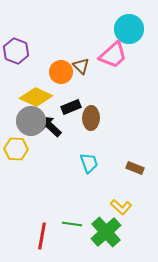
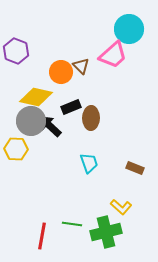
yellow diamond: rotated 12 degrees counterclockwise
green cross: rotated 28 degrees clockwise
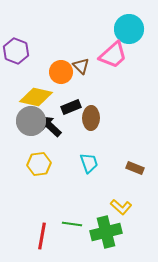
yellow hexagon: moved 23 px right, 15 px down; rotated 10 degrees counterclockwise
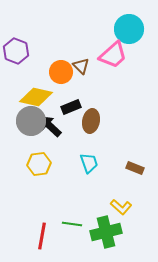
brown ellipse: moved 3 px down; rotated 10 degrees clockwise
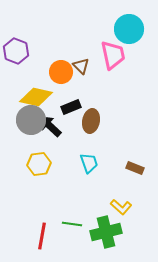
pink trapezoid: rotated 60 degrees counterclockwise
gray circle: moved 1 px up
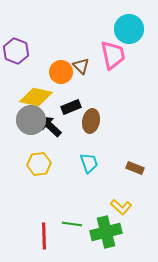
red line: moved 2 px right; rotated 12 degrees counterclockwise
